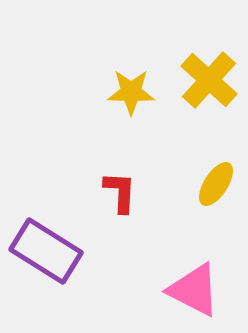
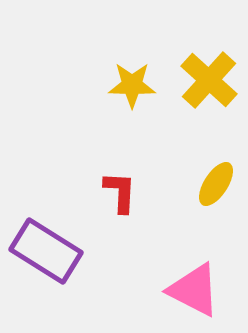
yellow star: moved 1 px right, 7 px up
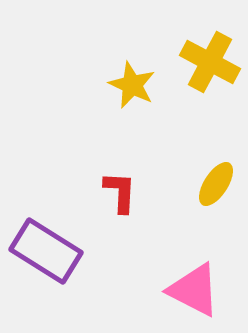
yellow cross: moved 1 px right, 18 px up; rotated 14 degrees counterclockwise
yellow star: rotated 24 degrees clockwise
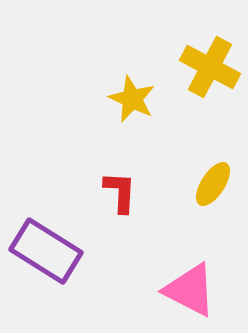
yellow cross: moved 5 px down
yellow star: moved 14 px down
yellow ellipse: moved 3 px left
pink triangle: moved 4 px left
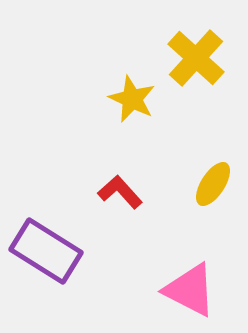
yellow cross: moved 14 px left, 9 px up; rotated 14 degrees clockwise
red L-shape: rotated 45 degrees counterclockwise
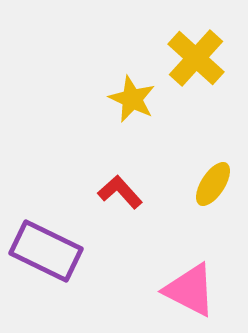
purple rectangle: rotated 6 degrees counterclockwise
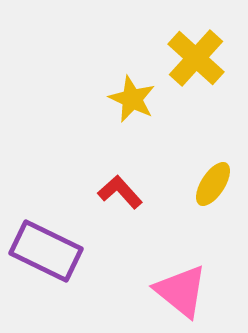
pink triangle: moved 9 px left, 1 px down; rotated 12 degrees clockwise
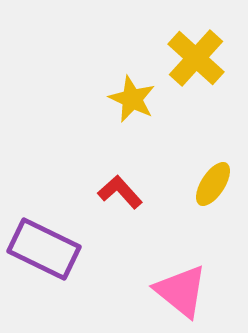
purple rectangle: moved 2 px left, 2 px up
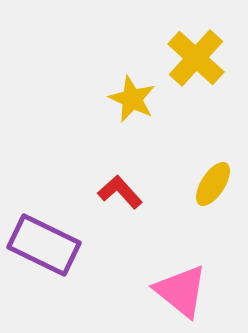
purple rectangle: moved 4 px up
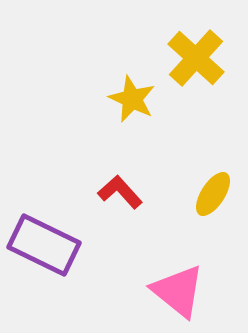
yellow ellipse: moved 10 px down
pink triangle: moved 3 px left
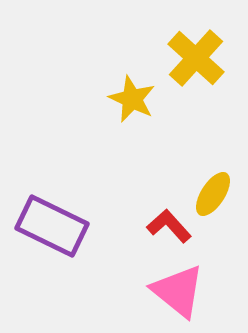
red L-shape: moved 49 px right, 34 px down
purple rectangle: moved 8 px right, 19 px up
